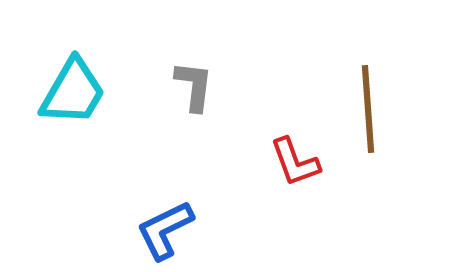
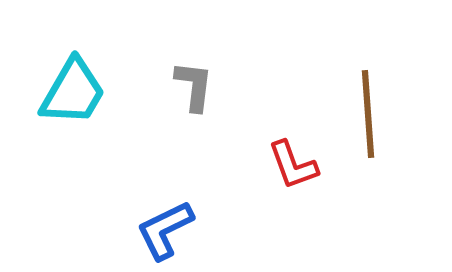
brown line: moved 5 px down
red L-shape: moved 2 px left, 3 px down
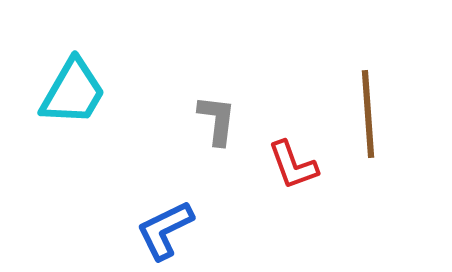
gray L-shape: moved 23 px right, 34 px down
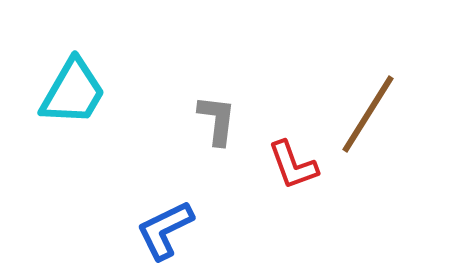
brown line: rotated 36 degrees clockwise
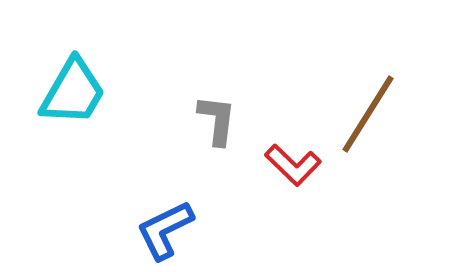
red L-shape: rotated 26 degrees counterclockwise
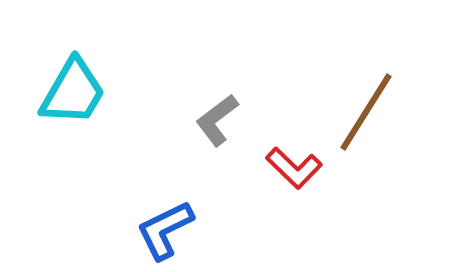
brown line: moved 2 px left, 2 px up
gray L-shape: rotated 134 degrees counterclockwise
red L-shape: moved 1 px right, 3 px down
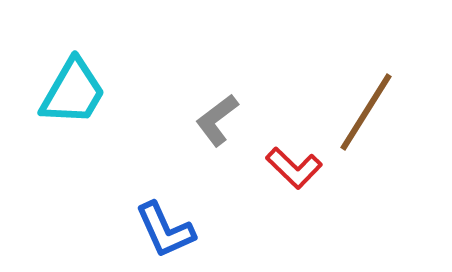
blue L-shape: rotated 88 degrees counterclockwise
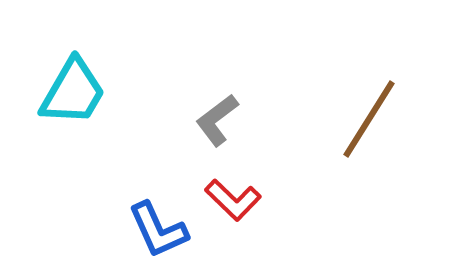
brown line: moved 3 px right, 7 px down
red L-shape: moved 61 px left, 32 px down
blue L-shape: moved 7 px left
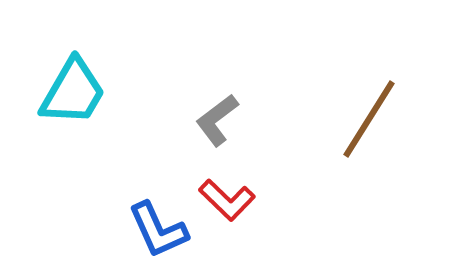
red L-shape: moved 6 px left
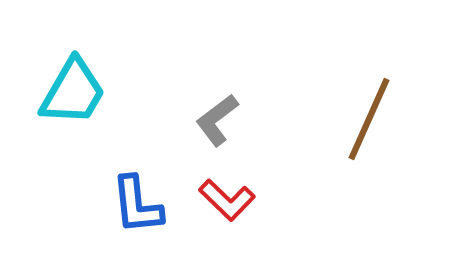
brown line: rotated 8 degrees counterclockwise
blue L-shape: moved 21 px left, 25 px up; rotated 18 degrees clockwise
